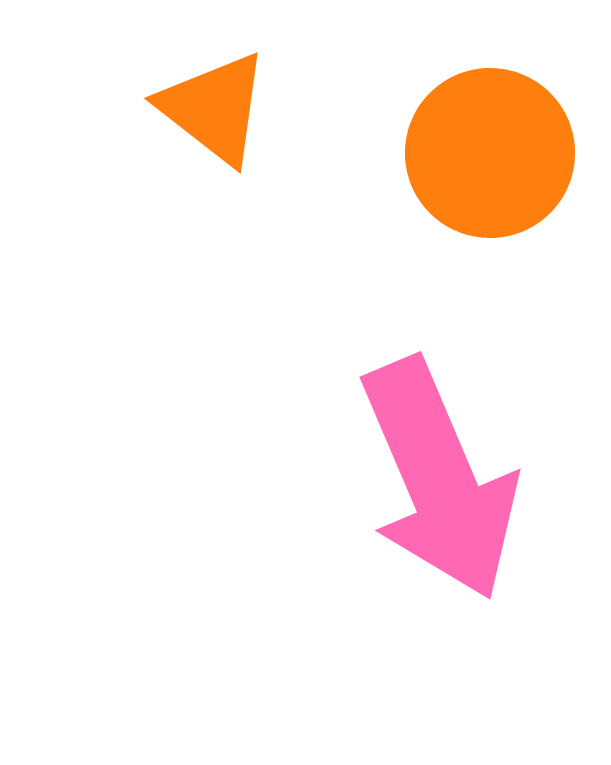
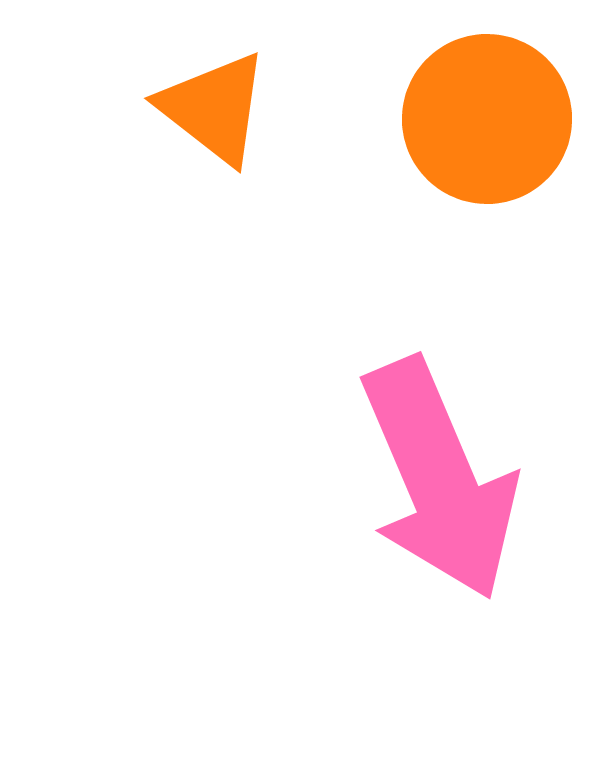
orange circle: moved 3 px left, 34 px up
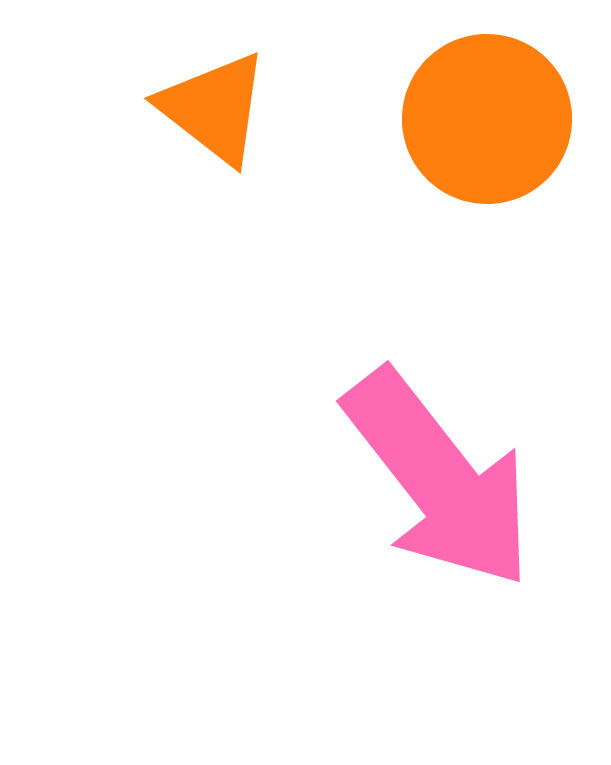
pink arrow: rotated 15 degrees counterclockwise
